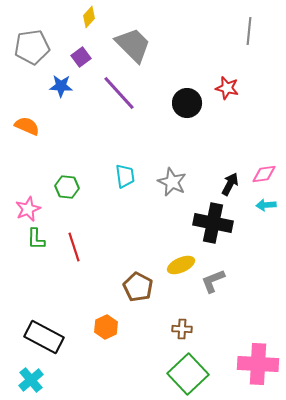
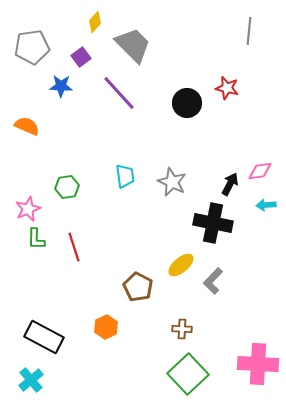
yellow diamond: moved 6 px right, 5 px down
pink diamond: moved 4 px left, 3 px up
green hexagon: rotated 15 degrees counterclockwise
yellow ellipse: rotated 16 degrees counterclockwise
gray L-shape: rotated 24 degrees counterclockwise
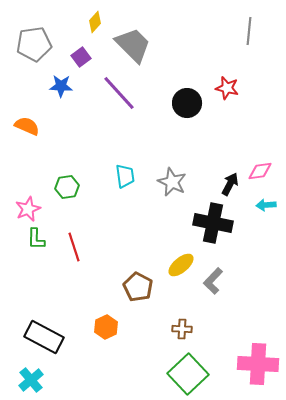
gray pentagon: moved 2 px right, 3 px up
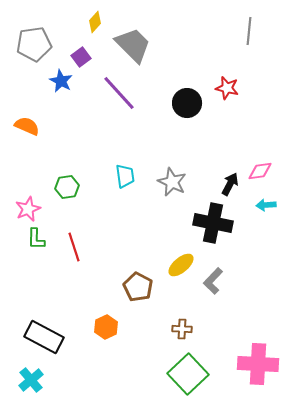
blue star: moved 5 px up; rotated 25 degrees clockwise
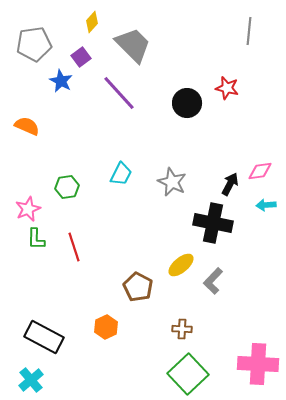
yellow diamond: moved 3 px left
cyan trapezoid: moved 4 px left, 2 px up; rotated 35 degrees clockwise
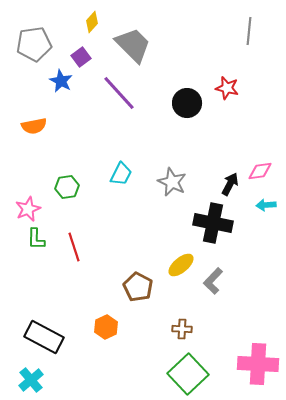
orange semicircle: moved 7 px right; rotated 145 degrees clockwise
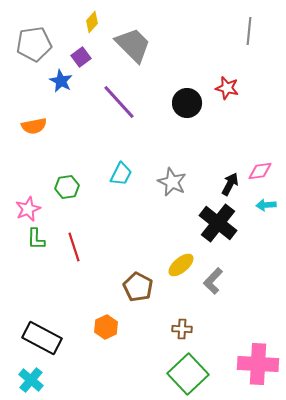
purple line: moved 9 px down
black cross: moved 5 px right; rotated 27 degrees clockwise
black rectangle: moved 2 px left, 1 px down
cyan cross: rotated 10 degrees counterclockwise
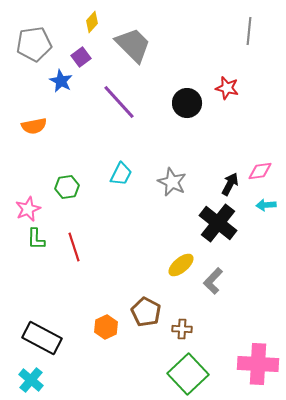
brown pentagon: moved 8 px right, 25 px down
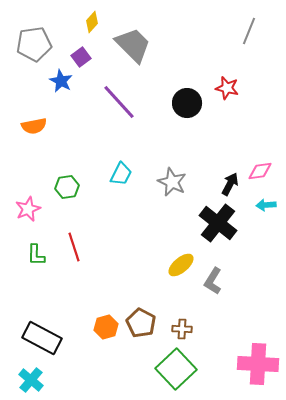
gray line: rotated 16 degrees clockwise
green L-shape: moved 16 px down
gray L-shape: rotated 12 degrees counterclockwise
brown pentagon: moved 5 px left, 11 px down
orange hexagon: rotated 10 degrees clockwise
green square: moved 12 px left, 5 px up
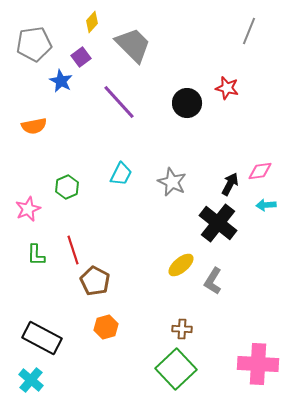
green hexagon: rotated 15 degrees counterclockwise
red line: moved 1 px left, 3 px down
brown pentagon: moved 46 px left, 42 px up
